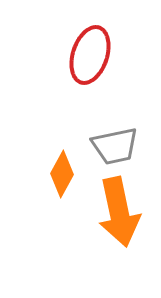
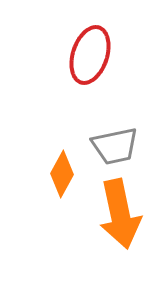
orange arrow: moved 1 px right, 2 px down
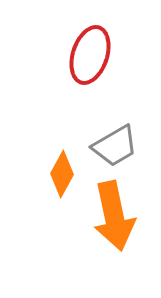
gray trapezoid: rotated 18 degrees counterclockwise
orange arrow: moved 6 px left, 2 px down
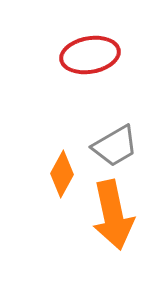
red ellipse: rotated 62 degrees clockwise
orange arrow: moved 1 px left, 1 px up
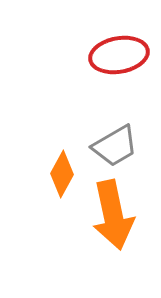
red ellipse: moved 29 px right
